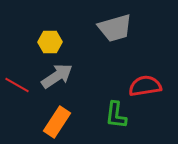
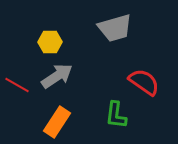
red semicircle: moved 1 px left, 4 px up; rotated 44 degrees clockwise
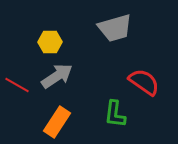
green L-shape: moved 1 px left, 1 px up
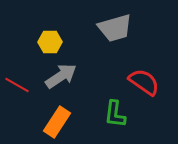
gray arrow: moved 4 px right
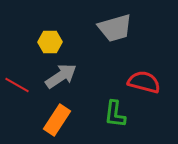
red semicircle: rotated 20 degrees counterclockwise
orange rectangle: moved 2 px up
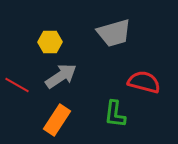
gray trapezoid: moved 1 px left, 5 px down
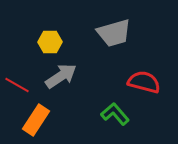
green L-shape: rotated 132 degrees clockwise
orange rectangle: moved 21 px left
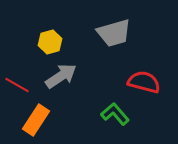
yellow hexagon: rotated 15 degrees counterclockwise
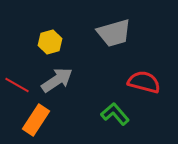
gray arrow: moved 4 px left, 4 px down
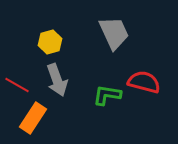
gray trapezoid: rotated 99 degrees counterclockwise
gray arrow: rotated 104 degrees clockwise
green L-shape: moved 8 px left, 19 px up; rotated 40 degrees counterclockwise
orange rectangle: moved 3 px left, 2 px up
